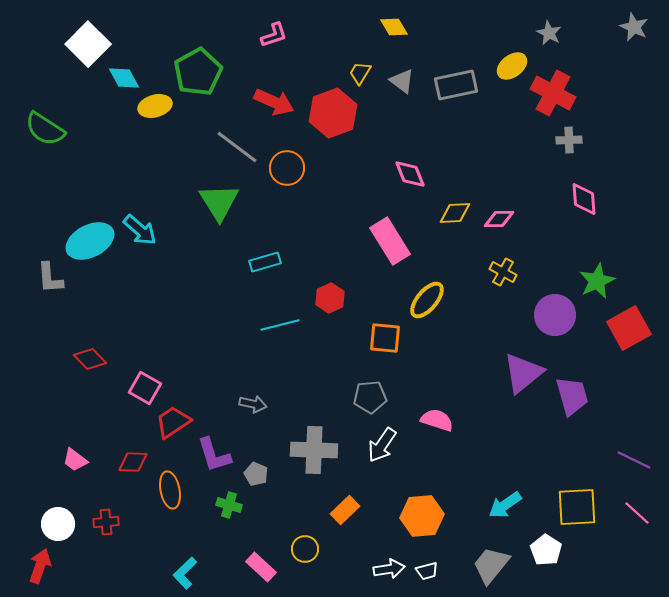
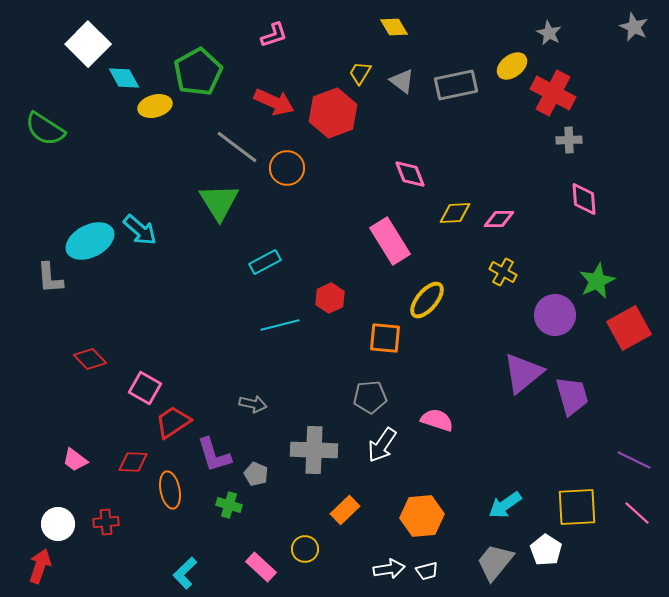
cyan rectangle at (265, 262): rotated 12 degrees counterclockwise
gray trapezoid at (491, 565): moved 4 px right, 3 px up
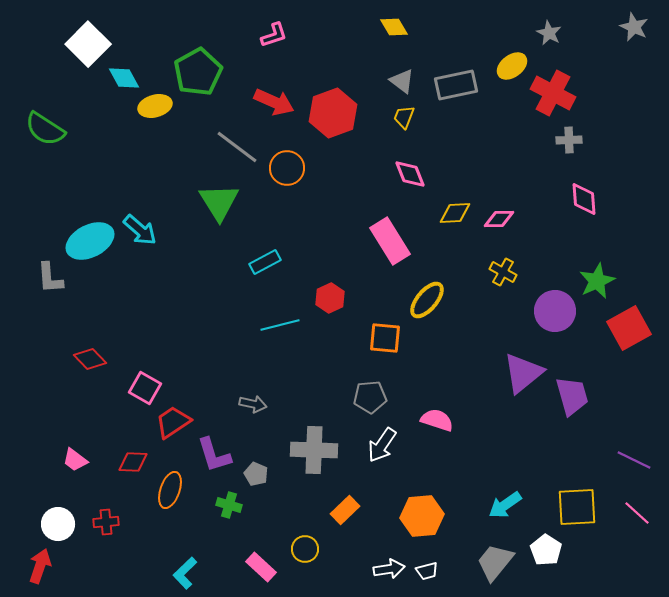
yellow trapezoid at (360, 73): moved 44 px right, 44 px down; rotated 10 degrees counterclockwise
purple circle at (555, 315): moved 4 px up
orange ellipse at (170, 490): rotated 30 degrees clockwise
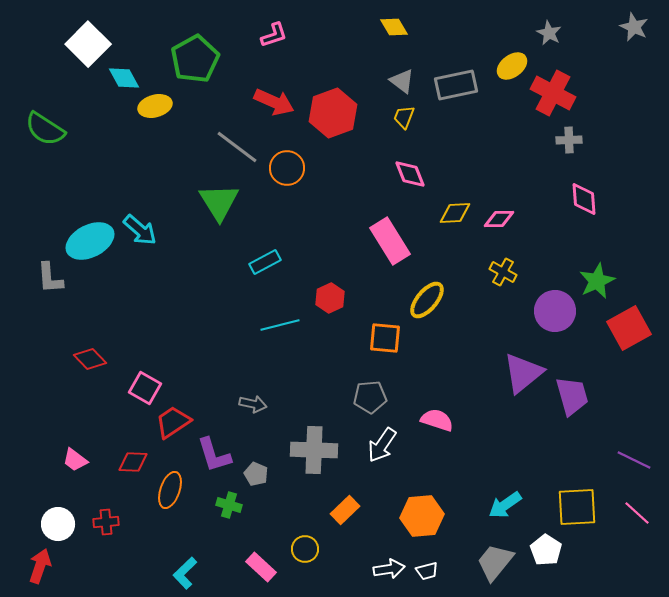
green pentagon at (198, 72): moved 3 px left, 13 px up
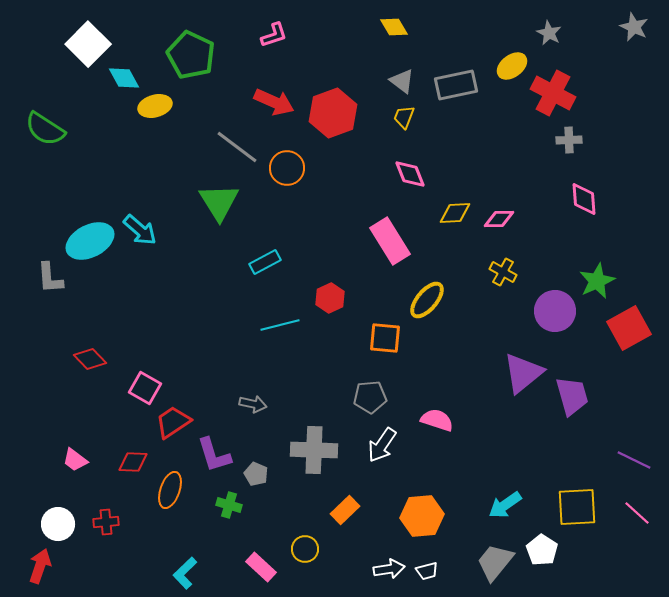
green pentagon at (195, 59): moved 4 px left, 4 px up; rotated 18 degrees counterclockwise
white pentagon at (546, 550): moved 4 px left
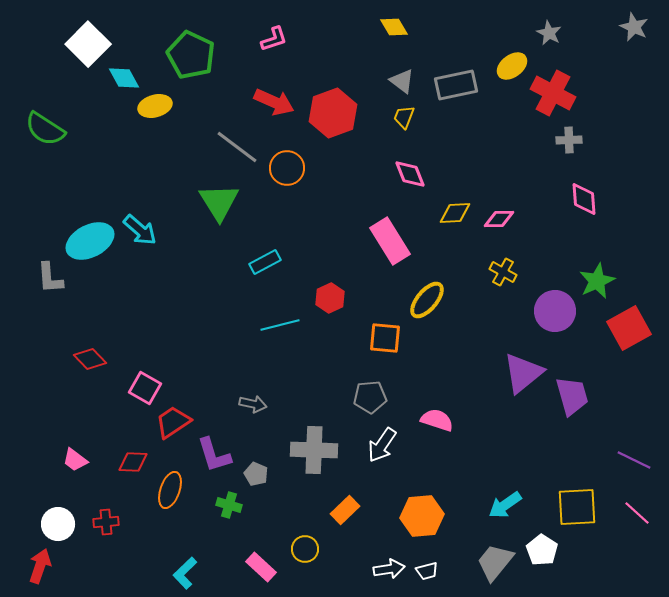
pink L-shape at (274, 35): moved 4 px down
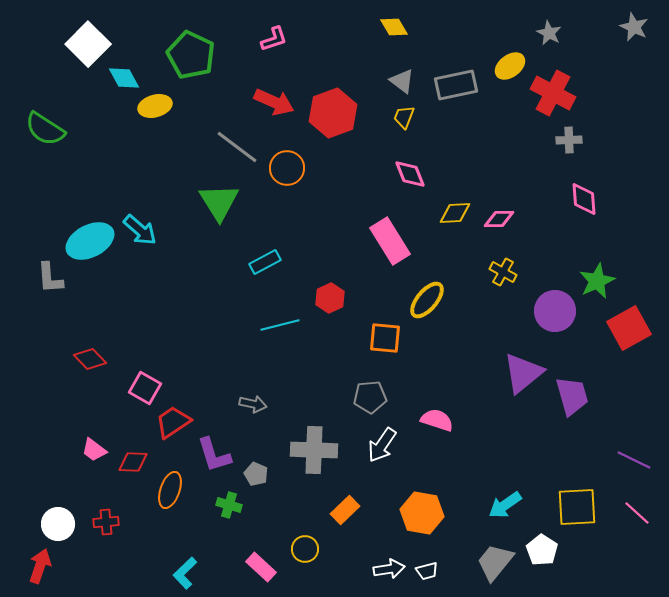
yellow ellipse at (512, 66): moved 2 px left
pink trapezoid at (75, 460): moved 19 px right, 10 px up
orange hexagon at (422, 516): moved 3 px up; rotated 15 degrees clockwise
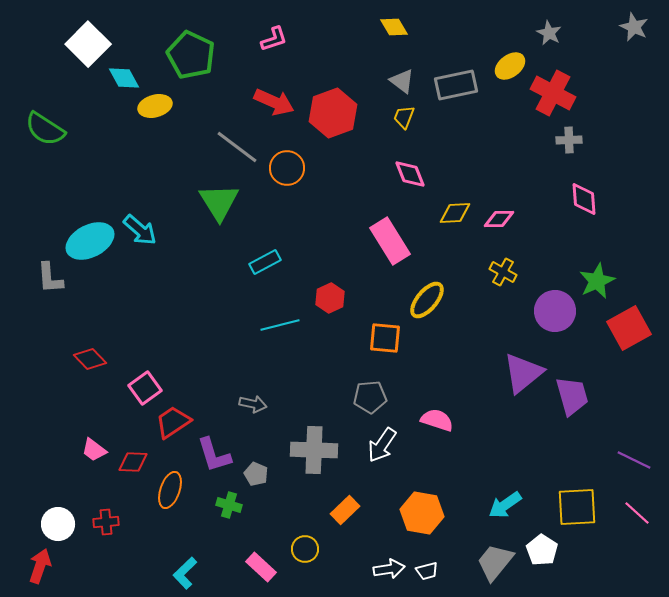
pink square at (145, 388): rotated 24 degrees clockwise
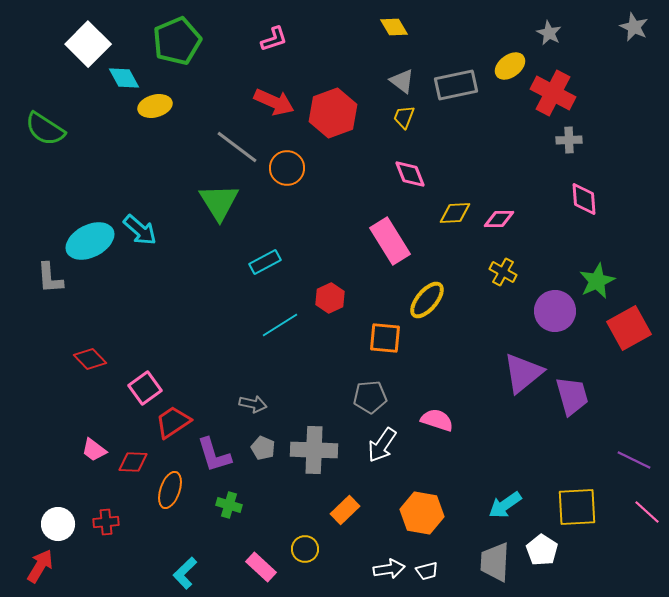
green pentagon at (191, 55): moved 14 px left, 14 px up; rotated 24 degrees clockwise
cyan line at (280, 325): rotated 18 degrees counterclockwise
gray pentagon at (256, 474): moved 7 px right, 26 px up
pink line at (637, 513): moved 10 px right, 1 px up
gray trapezoid at (495, 562): rotated 36 degrees counterclockwise
red arrow at (40, 566): rotated 12 degrees clockwise
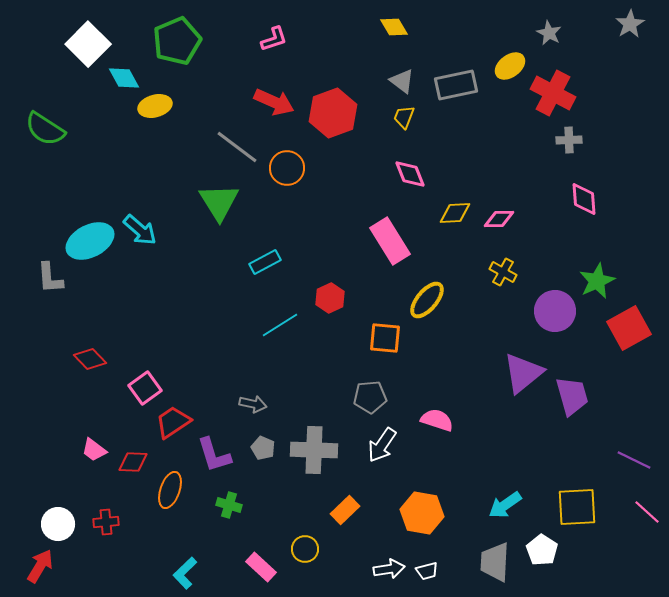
gray star at (634, 27): moved 4 px left, 3 px up; rotated 16 degrees clockwise
